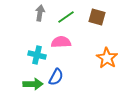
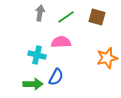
orange star: rotated 25 degrees clockwise
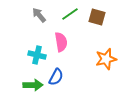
gray arrow: moved 1 px left, 2 px down; rotated 49 degrees counterclockwise
green line: moved 4 px right, 3 px up
pink semicircle: rotated 84 degrees clockwise
orange star: moved 1 px left, 1 px down
green arrow: moved 1 px down
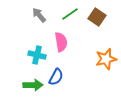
brown square: rotated 18 degrees clockwise
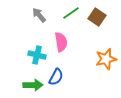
green line: moved 1 px right, 1 px up
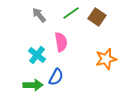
cyan cross: rotated 24 degrees clockwise
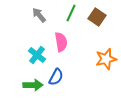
green line: rotated 30 degrees counterclockwise
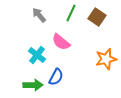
pink semicircle: rotated 138 degrees clockwise
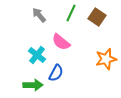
blue semicircle: moved 4 px up
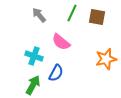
green line: moved 1 px right
brown square: rotated 24 degrees counterclockwise
cyan cross: moved 3 px left, 1 px down; rotated 18 degrees counterclockwise
green arrow: rotated 60 degrees counterclockwise
